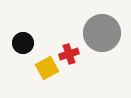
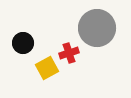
gray circle: moved 5 px left, 5 px up
red cross: moved 1 px up
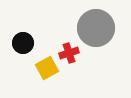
gray circle: moved 1 px left
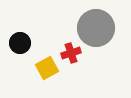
black circle: moved 3 px left
red cross: moved 2 px right
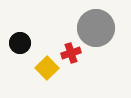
yellow square: rotated 15 degrees counterclockwise
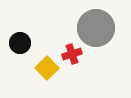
red cross: moved 1 px right, 1 px down
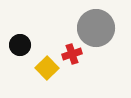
black circle: moved 2 px down
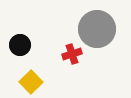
gray circle: moved 1 px right, 1 px down
yellow square: moved 16 px left, 14 px down
